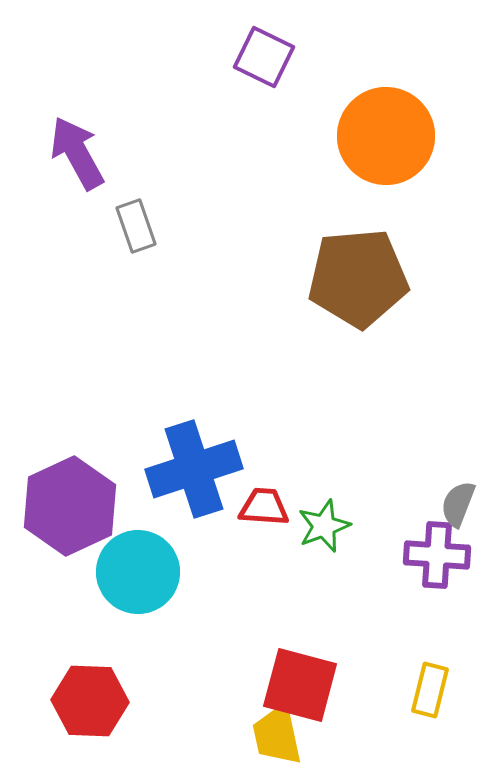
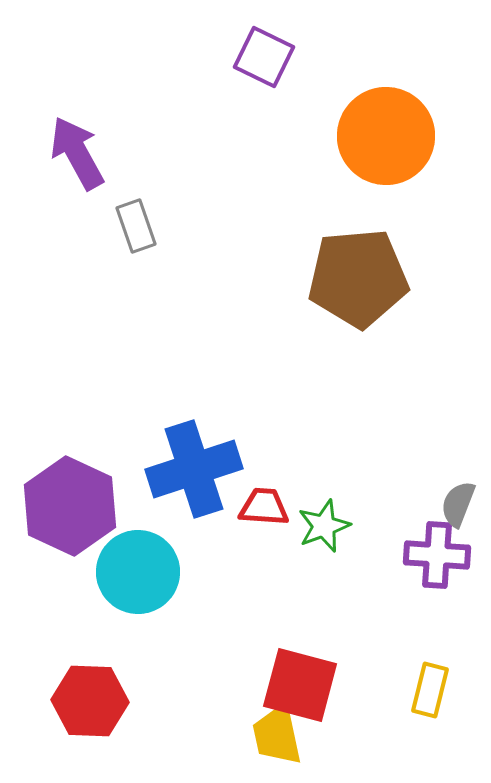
purple hexagon: rotated 10 degrees counterclockwise
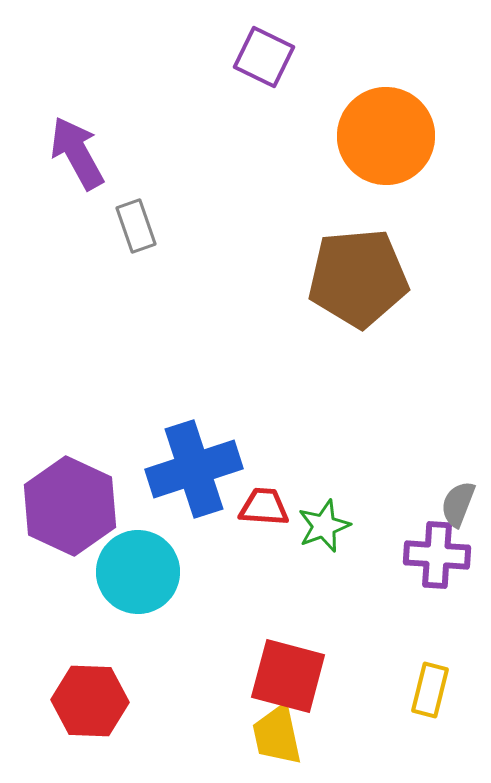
red square: moved 12 px left, 9 px up
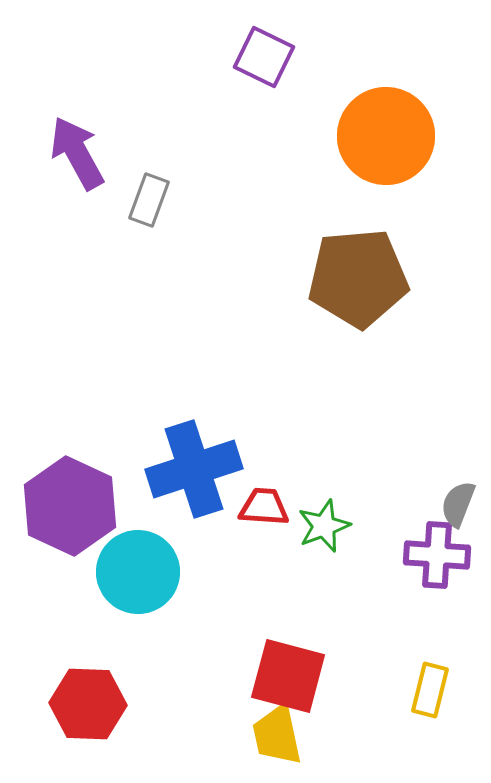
gray rectangle: moved 13 px right, 26 px up; rotated 39 degrees clockwise
red hexagon: moved 2 px left, 3 px down
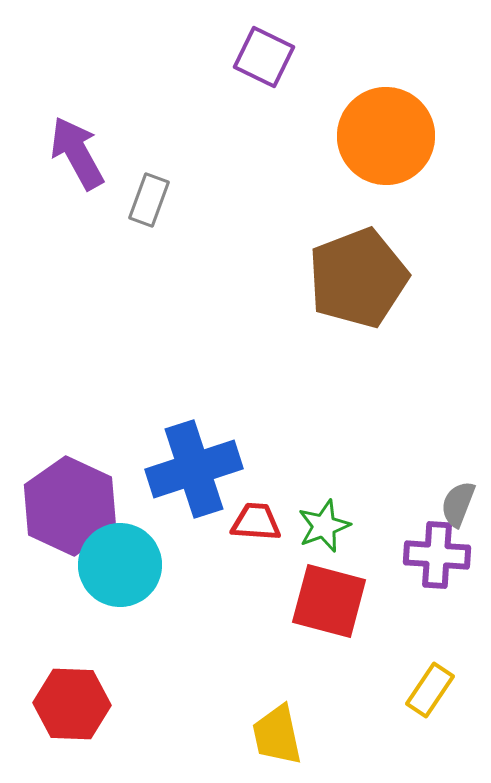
brown pentagon: rotated 16 degrees counterclockwise
red trapezoid: moved 8 px left, 15 px down
cyan circle: moved 18 px left, 7 px up
red square: moved 41 px right, 75 px up
yellow rectangle: rotated 20 degrees clockwise
red hexagon: moved 16 px left
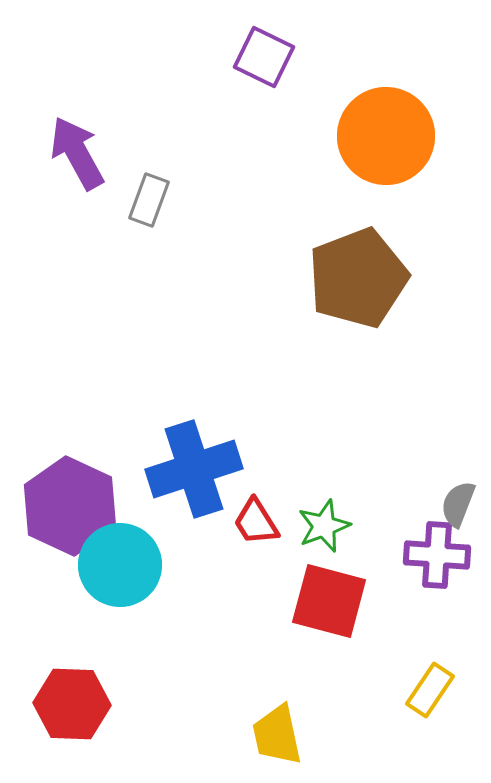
red trapezoid: rotated 126 degrees counterclockwise
